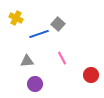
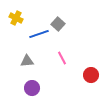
purple circle: moved 3 px left, 4 px down
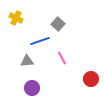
blue line: moved 1 px right, 7 px down
red circle: moved 4 px down
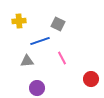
yellow cross: moved 3 px right, 3 px down; rotated 32 degrees counterclockwise
gray square: rotated 16 degrees counterclockwise
purple circle: moved 5 px right
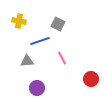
yellow cross: rotated 16 degrees clockwise
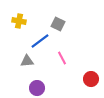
blue line: rotated 18 degrees counterclockwise
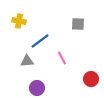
gray square: moved 20 px right; rotated 24 degrees counterclockwise
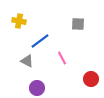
gray triangle: rotated 32 degrees clockwise
